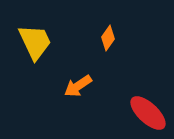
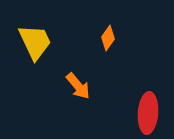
orange arrow: rotated 96 degrees counterclockwise
red ellipse: rotated 51 degrees clockwise
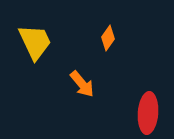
orange arrow: moved 4 px right, 2 px up
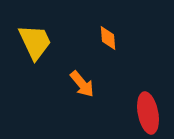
orange diamond: rotated 40 degrees counterclockwise
red ellipse: rotated 15 degrees counterclockwise
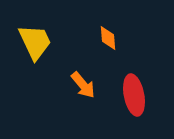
orange arrow: moved 1 px right, 1 px down
red ellipse: moved 14 px left, 18 px up
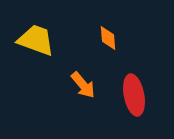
yellow trapezoid: moved 1 px right, 2 px up; rotated 45 degrees counterclockwise
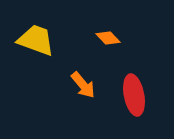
orange diamond: rotated 40 degrees counterclockwise
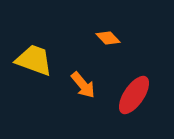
yellow trapezoid: moved 2 px left, 20 px down
red ellipse: rotated 45 degrees clockwise
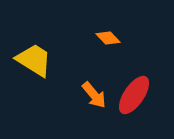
yellow trapezoid: rotated 12 degrees clockwise
orange arrow: moved 11 px right, 10 px down
